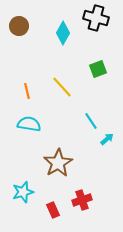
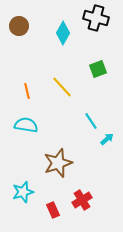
cyan semicircle: moved 3 px left, 1 px down
brown star: rotated 12 degrees clockwise
red cross: rotated 12 degrees counterclockwise
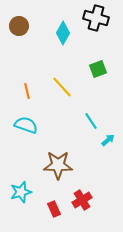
cyan semicircle: rotated 10 degrees clockwise
cyan arrow: moved 1 px right, 1 px down
brown star: moved 2 px down; rotated 20 degrees clockwise
cyan star: moved 2 px left
red rectangle: moved 1 px right, 1 px up
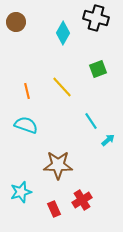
brown circle: moved 3 px left, 4 px up
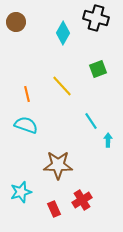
yellow line: moved 1 px up
orange line: moved 3 px down
cyan arrow: rotated 48 degrees counterclockwise
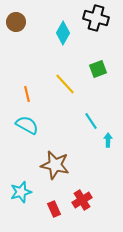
yellow line: moved 3 px right, 2 px up
cyan semicircle: moved 1 px right; rotated 10 degrees clockwise
brown star: moved 3 px left; rotated 12 degrees clockwise
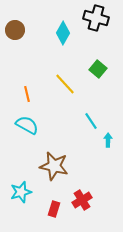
brown circle: moved 1 px left, 8 px down
green square: rotated 30 degrees counterclockwise
brown star: moved 1 px left, 1 px down
red rectangle: rotated 42 degrees clockwise
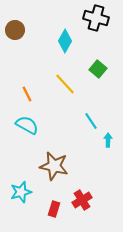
cyan diamond: moved 2 px right, 8 px down
orange line: rotated 14 degrees counterclockwise
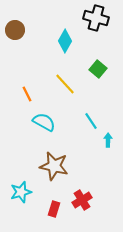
cyan semicircle: moved 17 px right, 3 px up
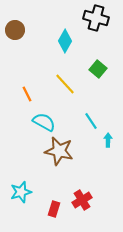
brown star: moved 5 px right, 15 px up
